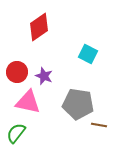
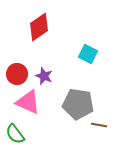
red circle: moved 2 px down
pink triangle: rotated 12 degrees clockwise
green semicircle: moved 1 px left, 1 px down; rotated 75 degrees counterclockwise
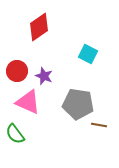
red circle: moved 3 px up
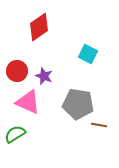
green semicircle: rotated 95 degrees clockwise
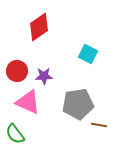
purple star: rotated 24 degrees counterclockwise
gray pentagon: rotated 16 degrees counterclockwise
green semicircle: rotated 95 degrees counterclockwise
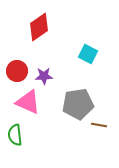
green semicircle: moved 1 px down; rotated 30 degrees clockwise
